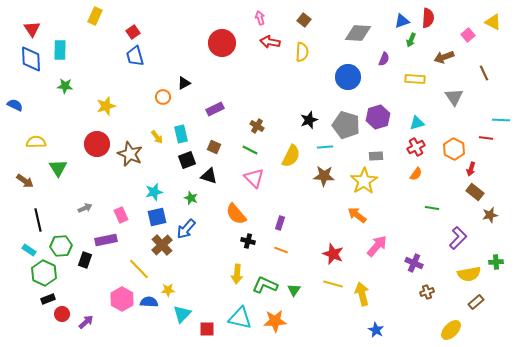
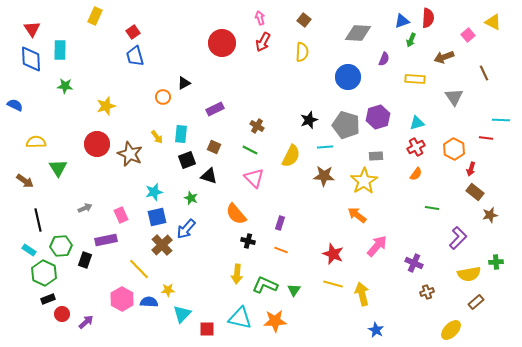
red arrow at (270, 42): moved 7 px left; rotated 72 degrees counterclockwise
cyan rectangle at (181, 134): rotated 18 degrees clockwise
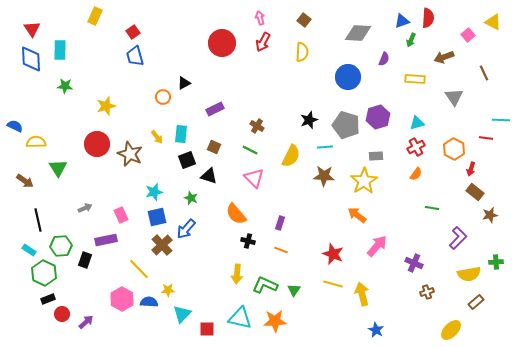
blue semicircle at (15, 105): moved 21 px down
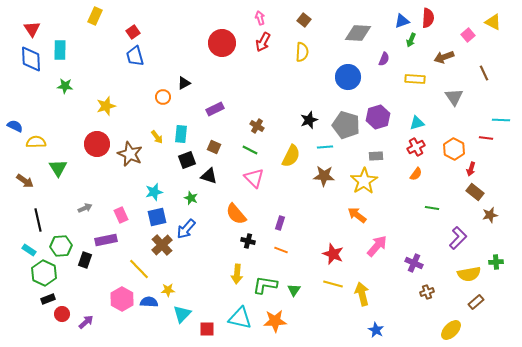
green L-shape at (265, 285): rotated 15 degrees counterclockwise
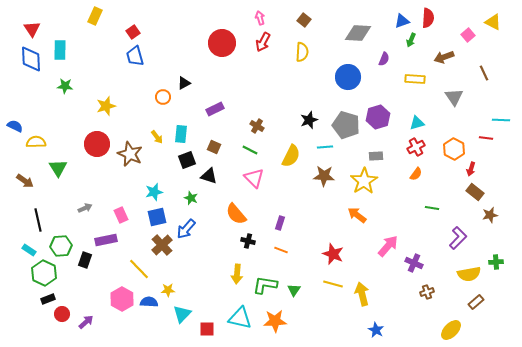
pink arrow at (377, 246): moved 11 px right
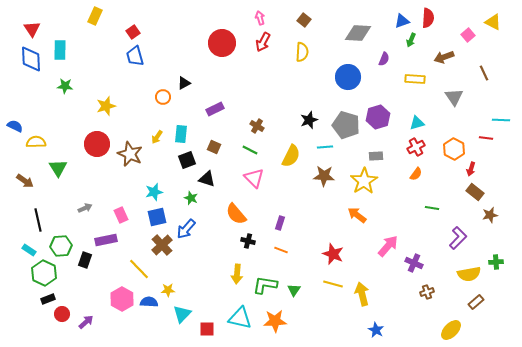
yellow arrow at (157, 137): rotated 72 degrees clockwise
black triangle at (209, 176): moved 2 px left, 3 px down
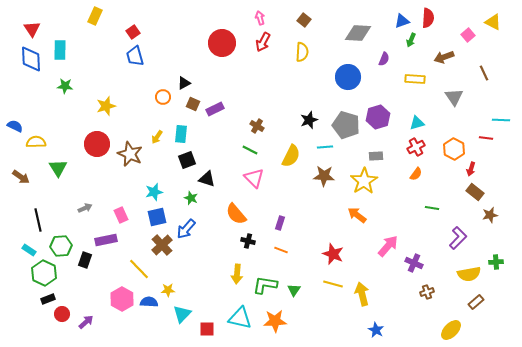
brown square at (214, 147): moved 21 px left, 43 px up
brown arrow at (25, 181): moved 4 px left, 4 px up
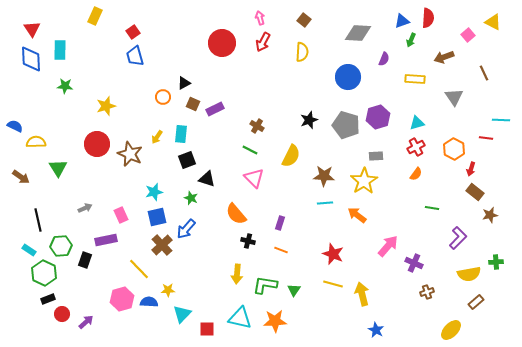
cyan line at (325, 147): moved 56 px down
pink hexagon at (122, 299): rotated 15 degrees clockwise
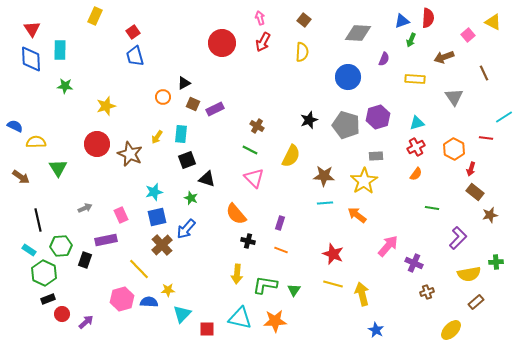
cyan line at (501, 120): moved 3 px right, 3 px up; rotated 36 degrees counterclockwise
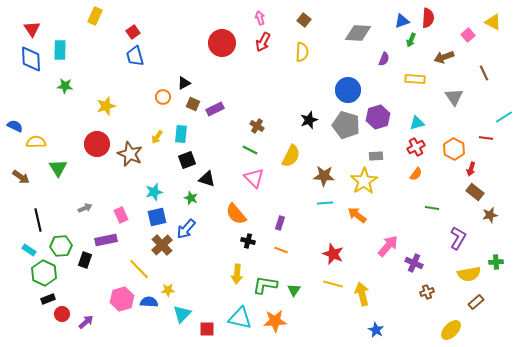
blue circle at (348, 77): moved 13 px down
purple L-shape at (458, 238): rotated 15 degrees counterclockwise
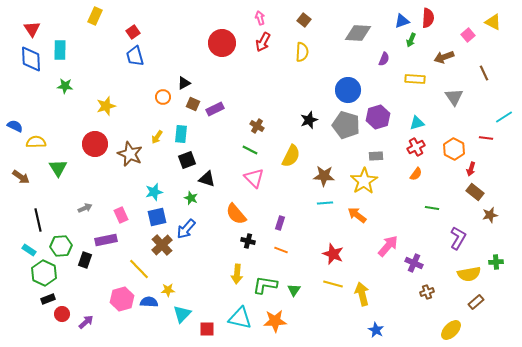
red circle at (97, 144): moved 2 px left
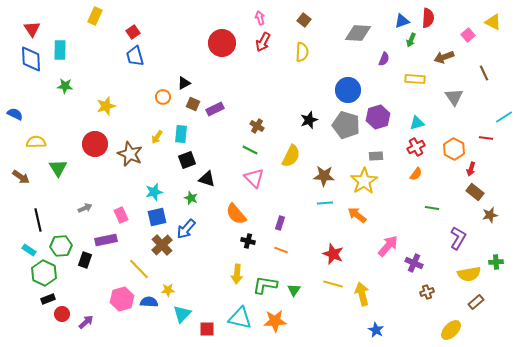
blue semicircle at (15, 126): moved 12 px up
